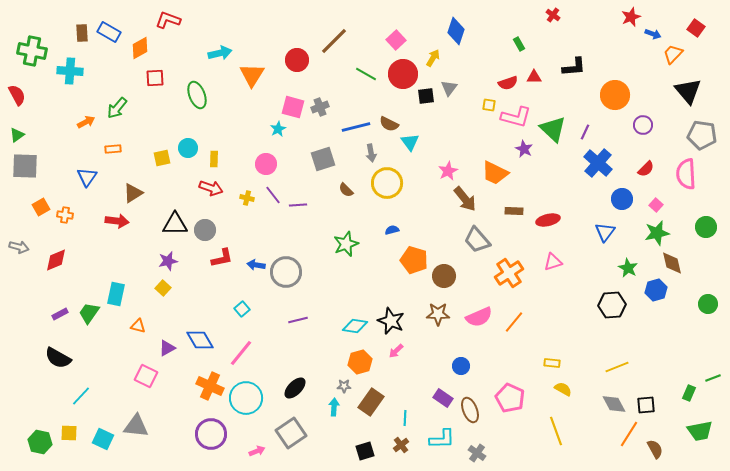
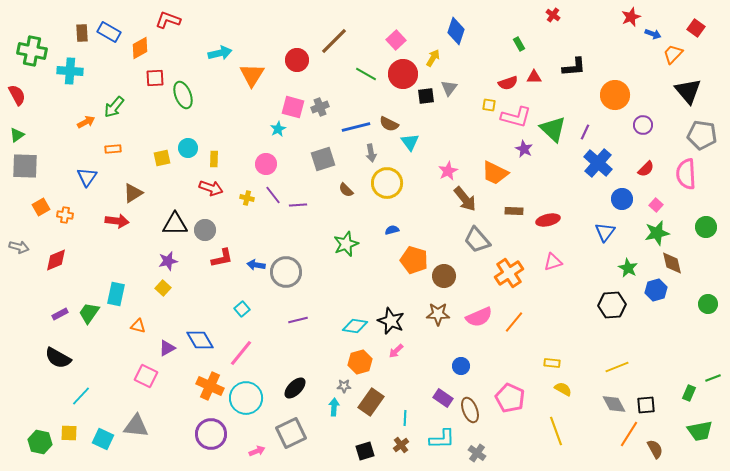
green ellipse at (197, 95): moved 14 px left
green arrow at (117, 108): moved 3 px left, 1 px up
gray square at (291, 433): rotated 8 degrees clockwise
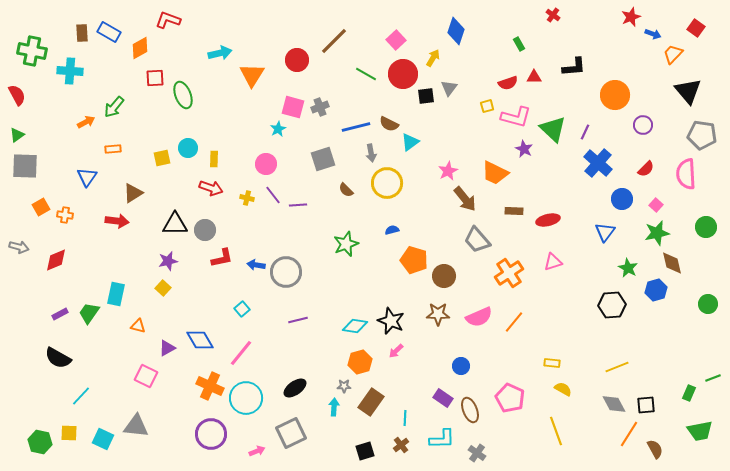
yellow square at (489, 105): moved 2 px left, 1 px down; rotated 24 degrees counterclockwise
cyan triangle at (410, 142): rotated 30 degrees clockwise
black ellipse at (295, 388): rotated 10 degrees clockwise
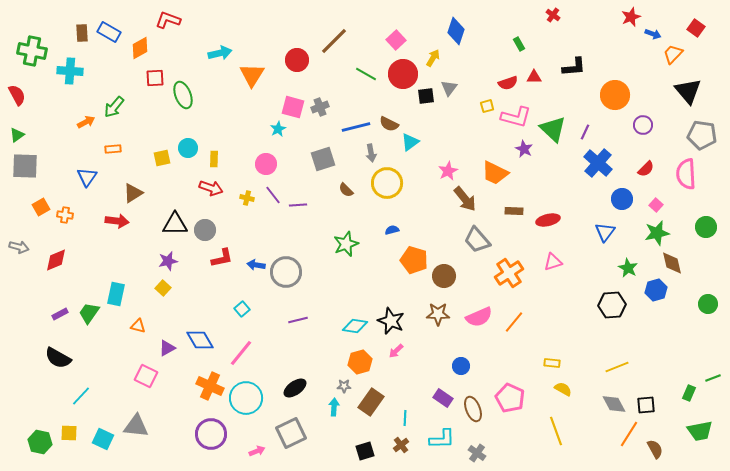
brown ellipse at (470, 410): moved 3 px right, 1 px up
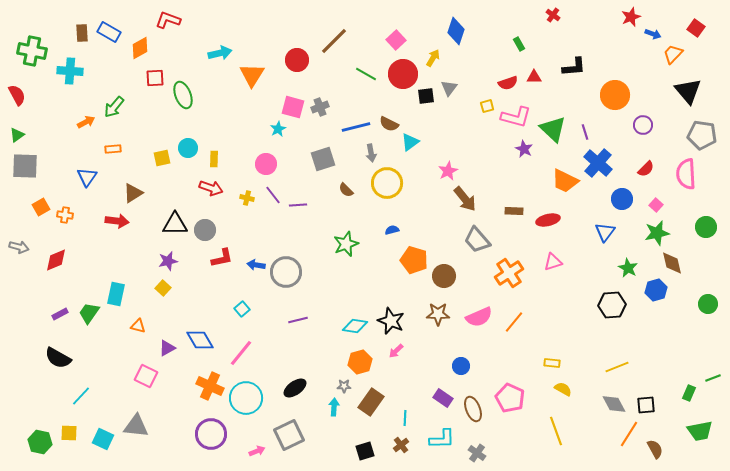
purple line at (585, 132): rotated 42 degrees counterclockwise
orange trapezoid at (495, 173): moved 70 px right, 8 px down
gray square at (291, 433): moved 2 px left, 2 px down
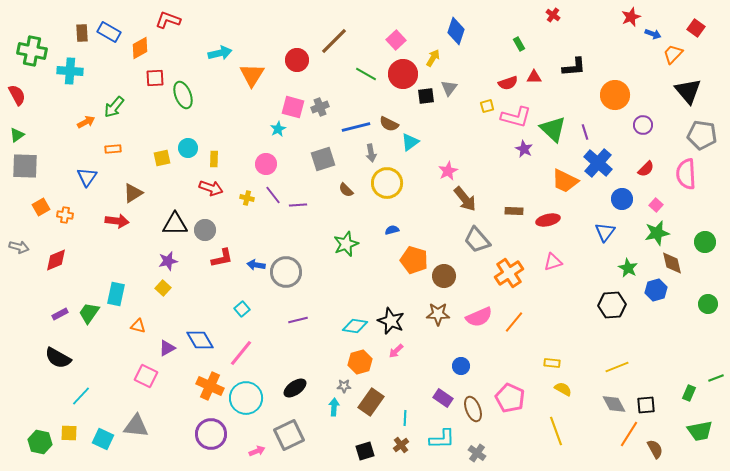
green circle at (706, 227): moved 1 px left, 15 px down
green line at (713, 378): moved 3 px right
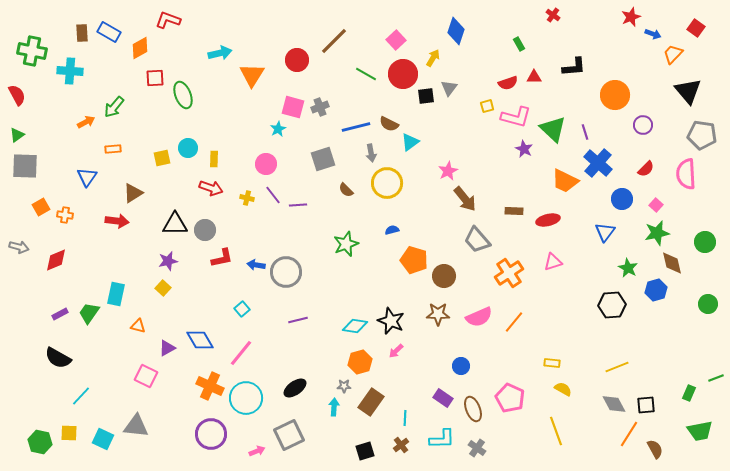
gray cross at (477, 453): moved 5 px up
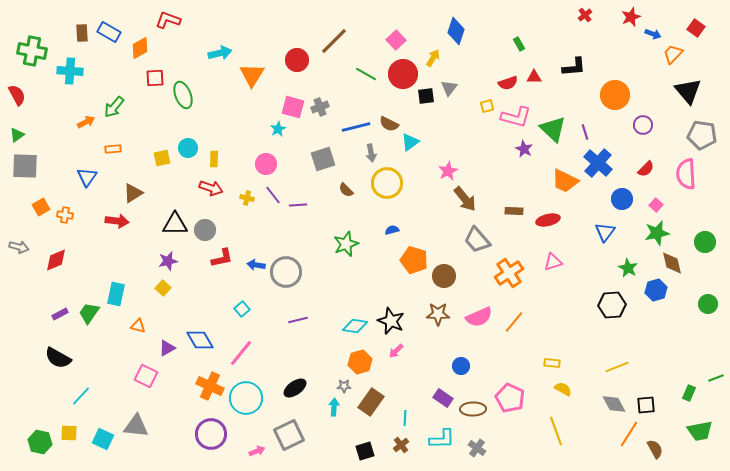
red cross at (553, 15): moved 32 px right; rotated 16 degrees clockwise
brown ellipse at (473, 409): rotated 70 degrees counterclockwise
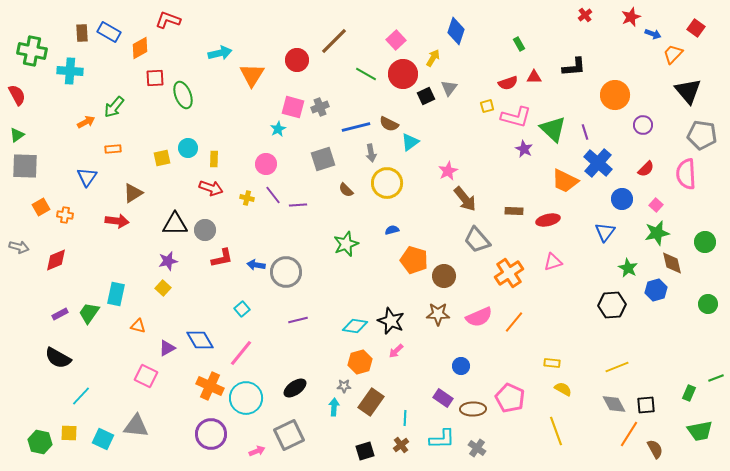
black square at (426, 96): rotated 18 degrees counterclockwise
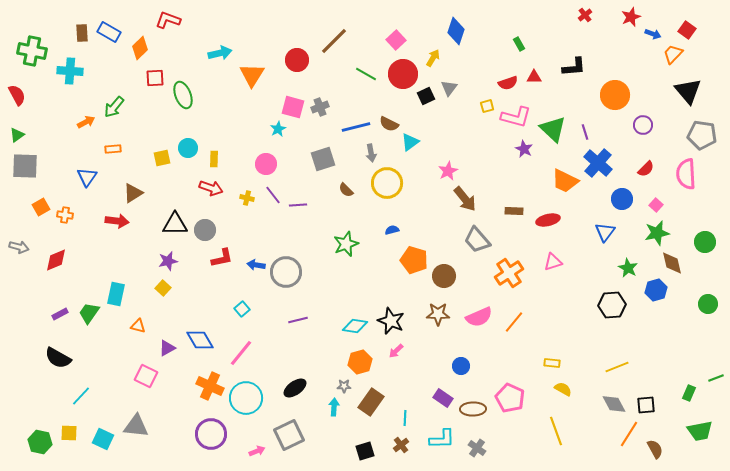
red square at (696, 28): moved 9 px left, 2 px down
orange diamond at (140, 48): rotated 15 degrees counterclockwise
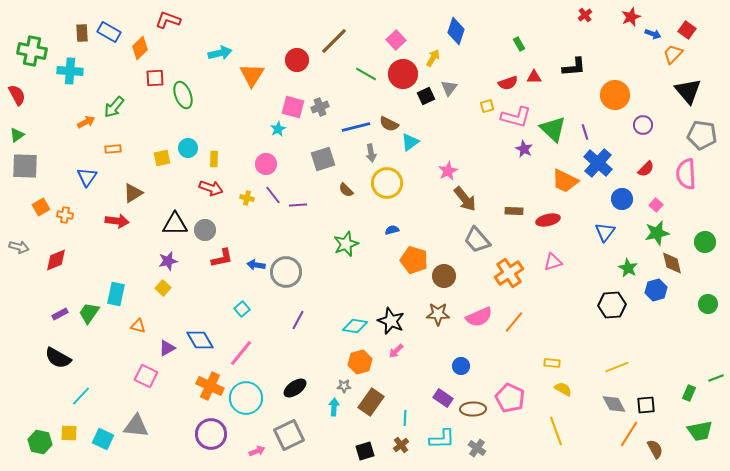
purple line at (298, 320): rotated 48 degrees counterclockwise
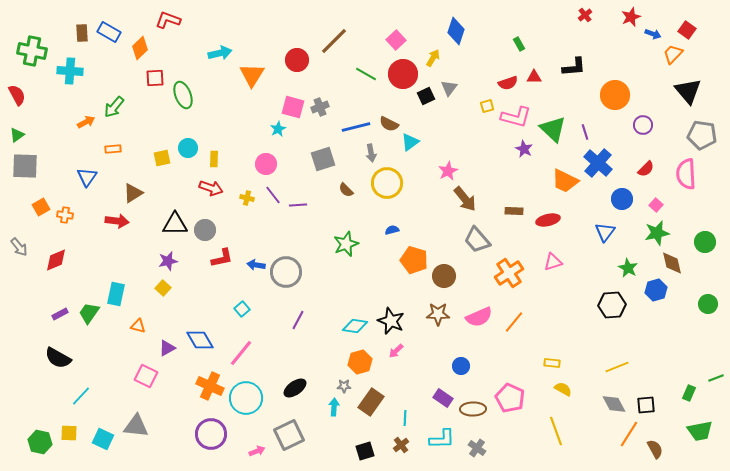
gray arrow at (19, 247): rotated 36 degrees clockwise
